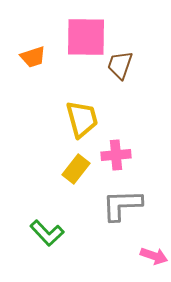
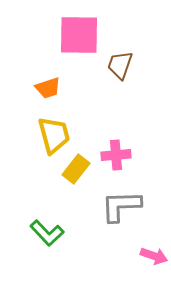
pink square: moved 7 px left, 2 px up
orange trapezoid: moved 15 px right, 31 px down
yellow trapezoid: moved 28 px left, 16 px down
gray L-shape: moved 1 px left, 1 px down
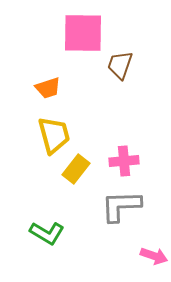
pink square: moved 4 px right, 2 px up
pink cross: moved 8 px right, 6 px down
green L-shape: rotated 16 degrees counterclockwise
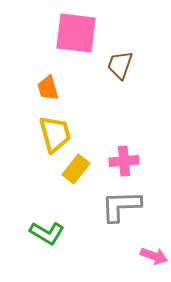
pink square: moved 7 px left; rotated 6 degrees clockwise
orange trapezoid: rotated 92 degrees clockwise
yellow trapezoid: moved 1 px right, 1 px up
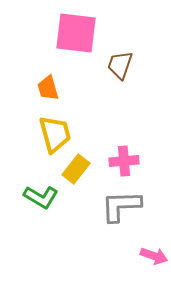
green L-shape: moved 6 px left, 36 px up
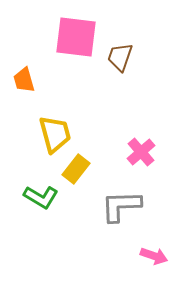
pink square: moved 4 px down
brown trapezoid: moved 8 px up
orange trapezoid: moved 24 px left, 8 px up
pink cross: moved 17 px right, 9 px up; rotated 36 degrees counterclockwise
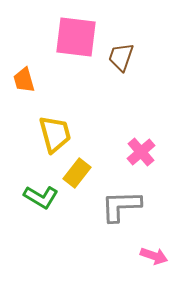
brown trapezoid: moved 1 px right
yellow rectangle: moved 1 px right, 4 px down
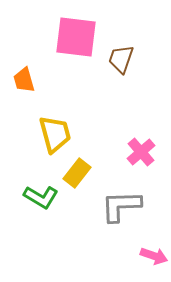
brown trapezoid: moved 2 px down
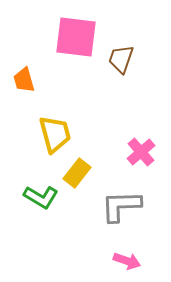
pink arrow: moved 27 px left, 5 px down
